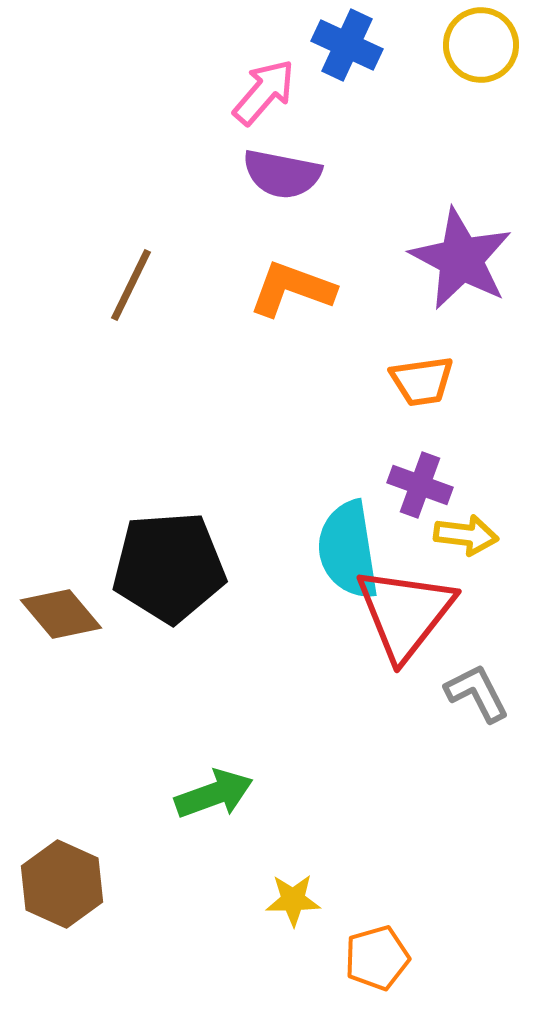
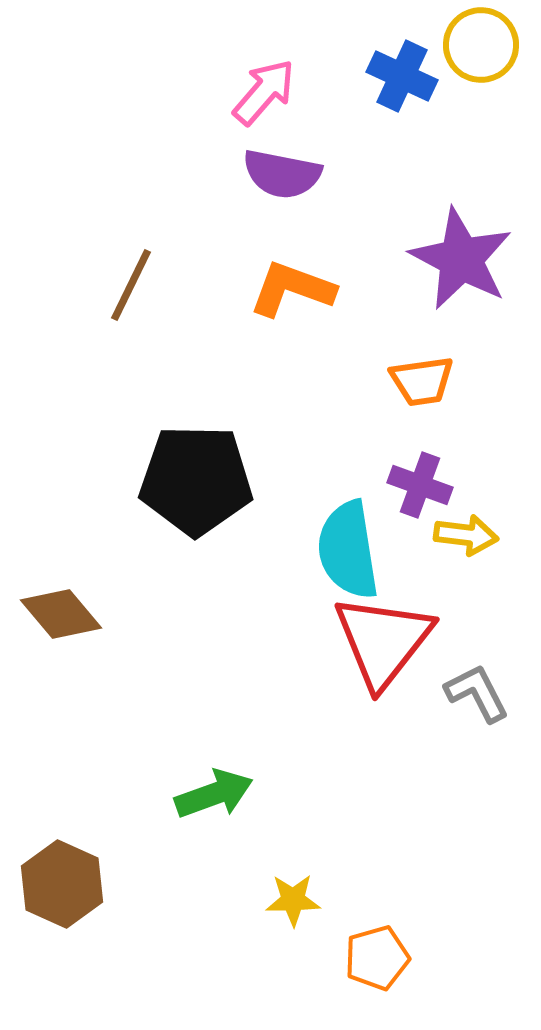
blue cross: moved 55 px right, 31 px down
black pentagon: moved 27 px right, 87 px up; rotated 5 degrees clockwise
red triangle: moved 22 px left, 28 px down
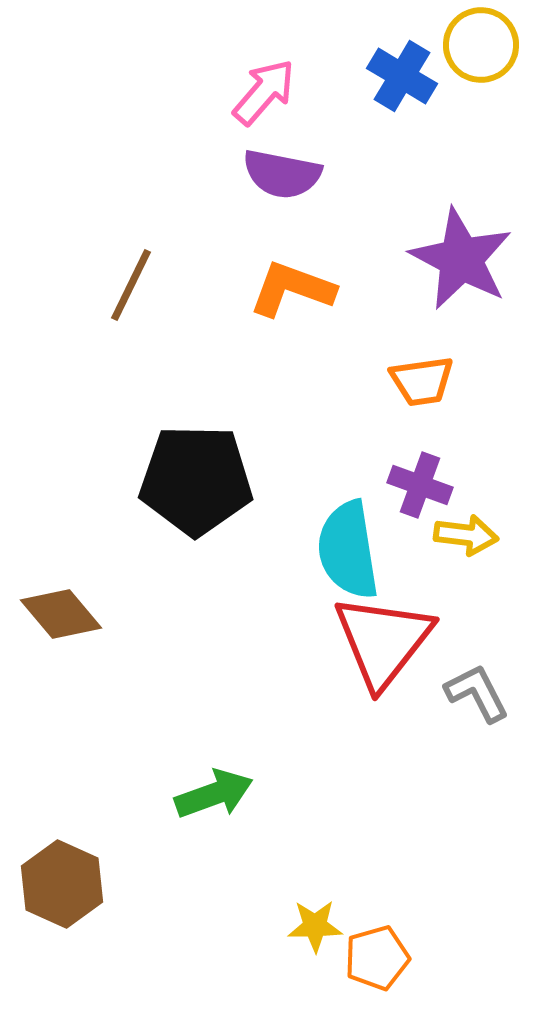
blue cross: rotated 6 degrees clockwise
yellow star: moved 22 px right, 26 px down
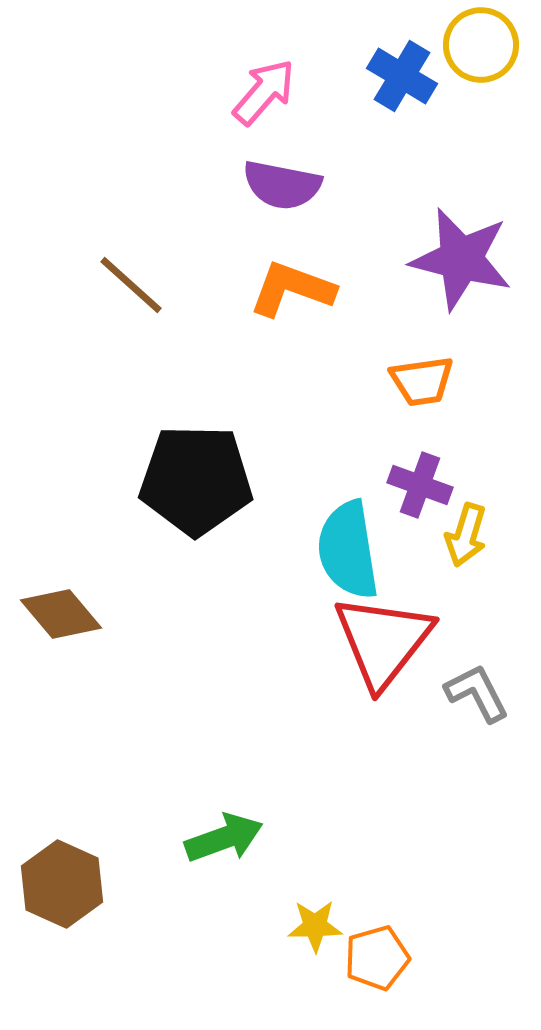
purple semicircle: moved 11 px down
purple star: rotated 14 degrees counterclockwise
brown line: rotated 74 degrees counterclockwise
yellow arrow: rotated 100 degrees clockwise
green arrow: moved 10 px right, 44 px down
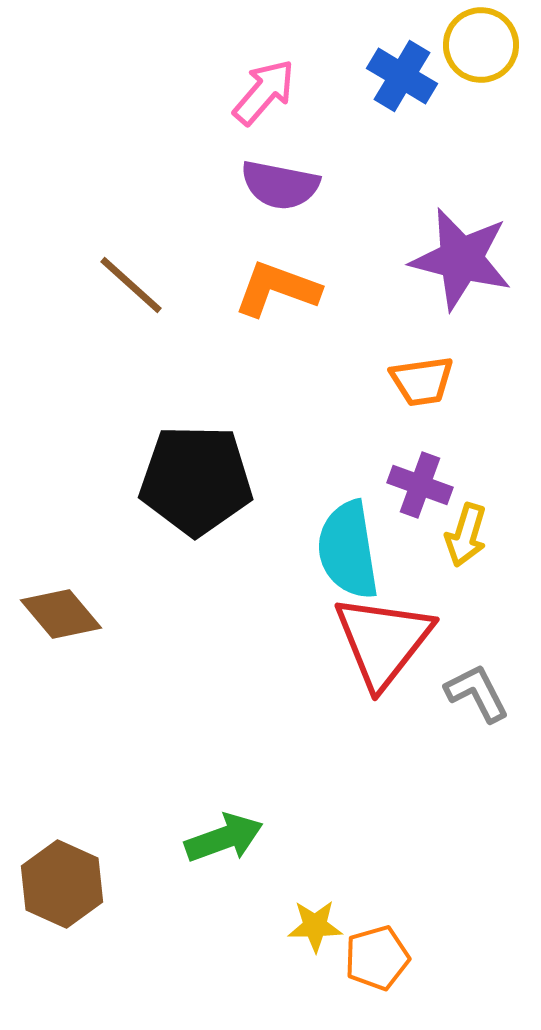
purple semicircle: moved 2 px left
orange L-shape: moved 15 px left
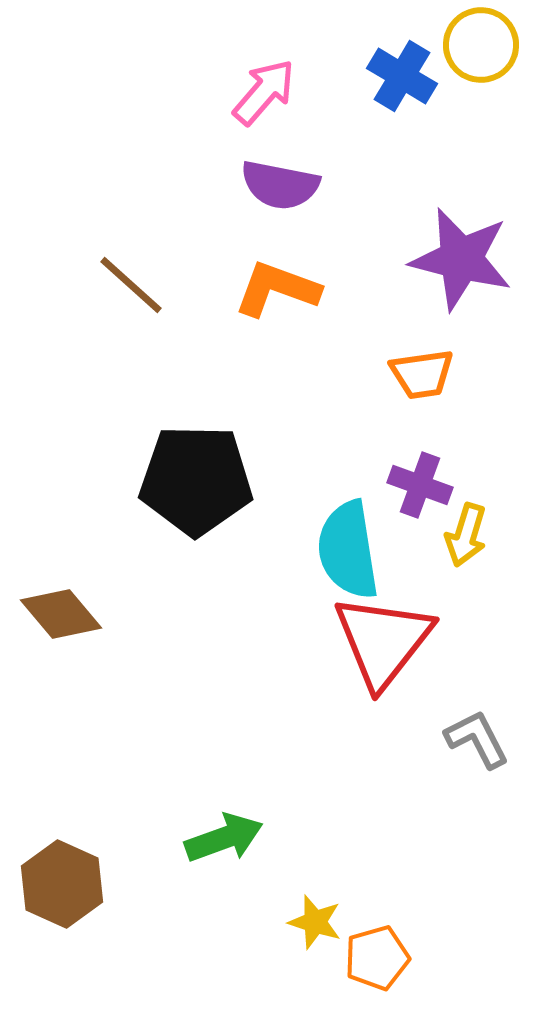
orange trapezoid: moved 7 px up
gray L-shape: moved 46 px down
yellow star: moved 4 px up; rotated 18 degrees clockwise
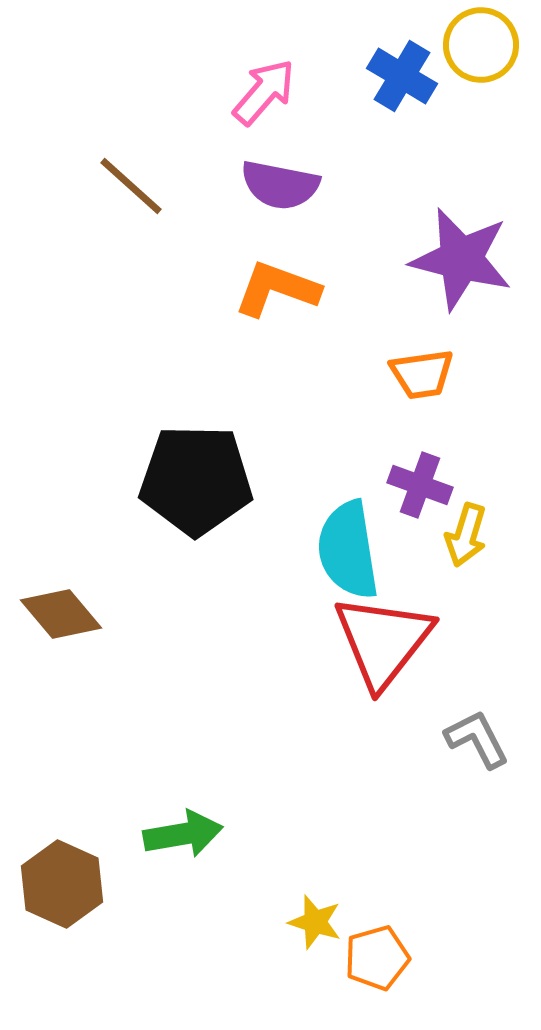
brown line: moved 99 px up
green arrow: moved 41 px left, 4 px up; rotated 10 degrees clockwise
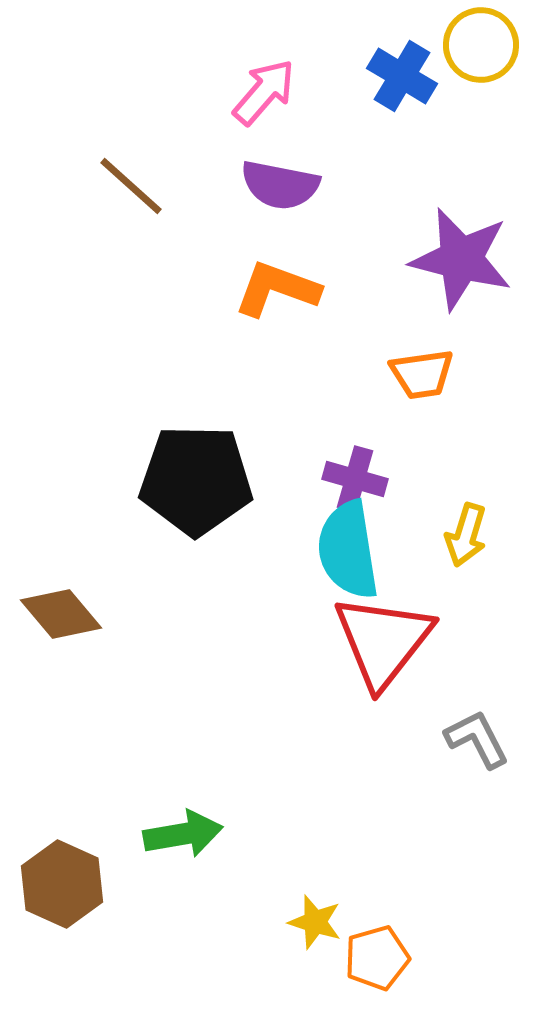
purple cross: moved 65 px left, 6 px up; rotated 4 degrees counterclockwise
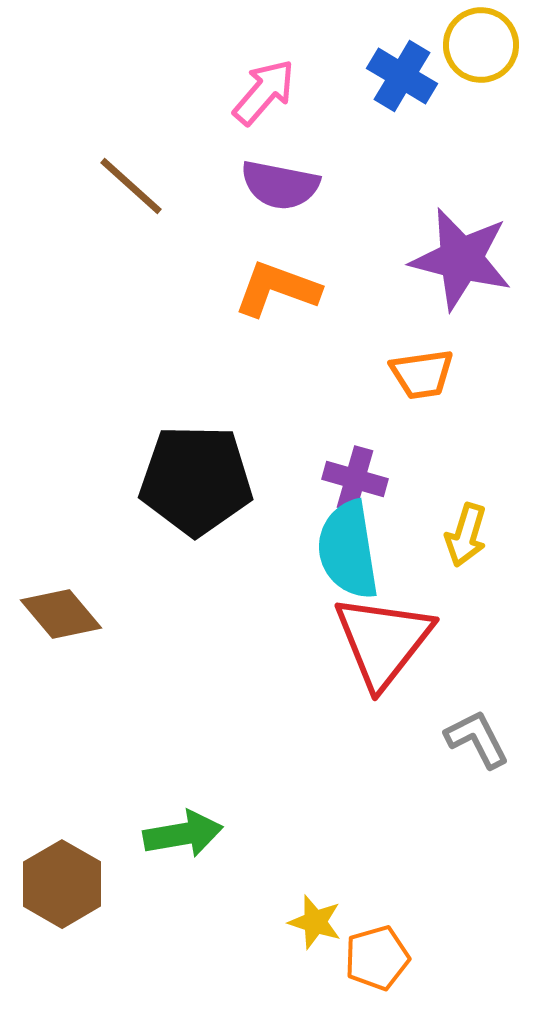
brown hexagon: rotated 6 degrees clockwise
